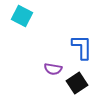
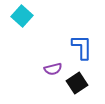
cyan square: rotated 15 degrees clockwise
purple semicircle: rotated 24 degrees counterclockwise
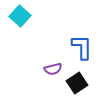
cyan square: moved 2 px left
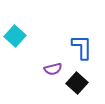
cyan square: moved 5 px left, 20 px down
black square: rotated 15 degrees counterclockwise
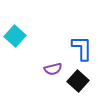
blue L-shape: moved 1 px down
black square: moved 1 px right, 2 px up
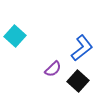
blue L-shape: rotated 52 degrees clockwise
purple semicircle: rotated 30 degrees counterclockwise
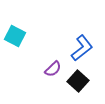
cyan square: rotated 15 degrees counterclockwise
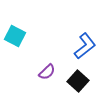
blue L-shape: moved 3 px right, 2 px up
purple semicircle: moved 6 px left, 3 px down
